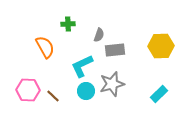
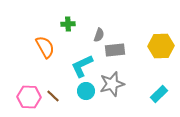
pink hexagon: moved 1 px right, 7 px down
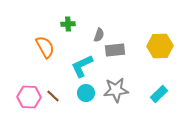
yellow hexagon: moved 1 px left
gray star: moved 4 px right, 6 px down; rotated 10 degrees clockwise
cyan circle: moved 2 px down
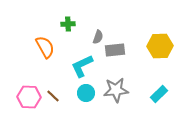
gray semicircle: moved 1 px left, 2 px down
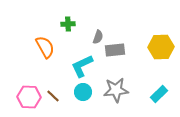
yellow hexagon: moved 1 px right, 1 px down
cyan circle: moved 3 px left, 1 px up
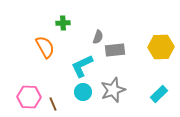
green cross: moved 5 px left, 1 px up
gray star: moved 3 px left; rotated 15 degrees counterclockwise
brown line: moved 8 px down; rotated 24 degrees clockwise
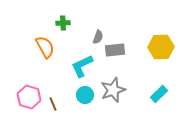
cyan circle: moved 2 px right, 3 px down
pink hexagon: rotated 15 degrees clockwise
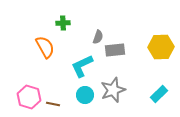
brown line: rotated 56 degrees counterclockwise
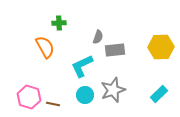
green cross: moved 4 px left
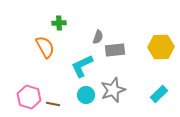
cyan circle: moved 1 px right
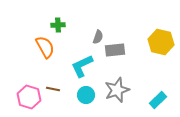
green cross: moved 1 px left, 2 px down
yellow hexagon: moved 5 px up; rotated 15 degrees clockwise
gray star: moved 4 px right
cyan rectangle: moved 1 px left, 6 px down
brown line: moved 15 px up
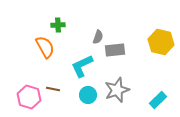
cyan circle: moved 2 px right
